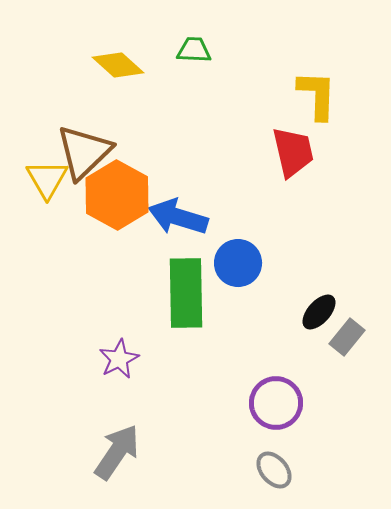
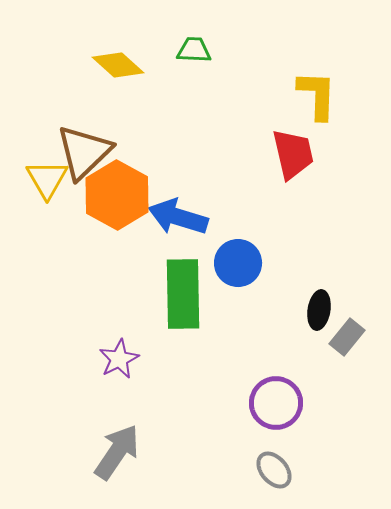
red trapezoid: moved 2 px down
green rectangle: moved 3 px left, 1 px down
black ellipse: moved 2 px up; rotated 33 degrees counterclockwise
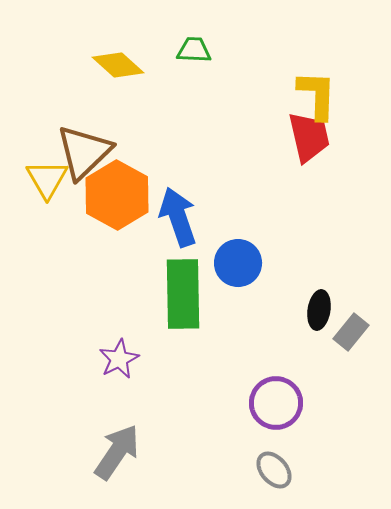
red trapezoid: moved 16 px right, 17 px up
blue arrow: rotated 54 degrees clockwise
gray rectangle: moved 4 px right, 5 px up
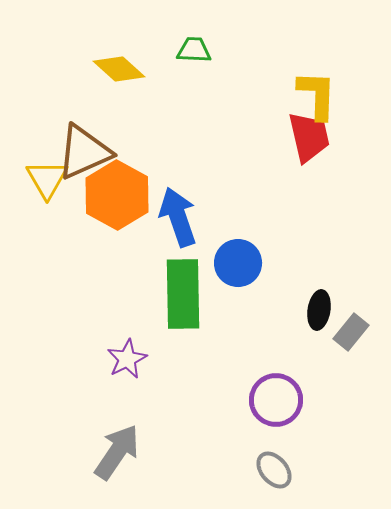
yellow diamond: moved 1 px right, 4 px down
brown triangle: rotated 20 degrees clockwise
purple star: moved 8 px right
purple circle: moved 3 px up
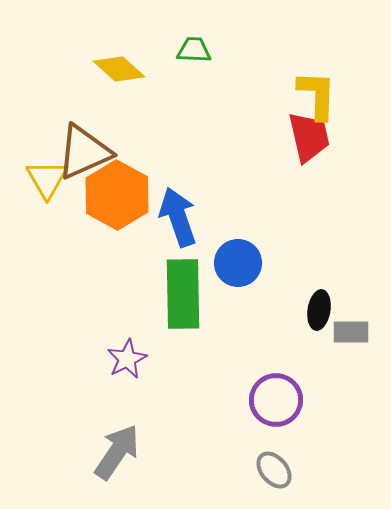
gray rectangle: rotated 51 degrees clockwise
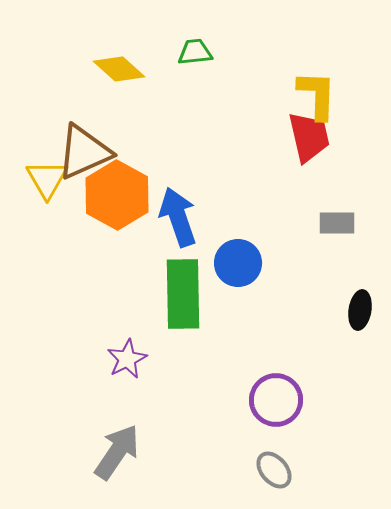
green trapezoid: moved 1 px right, 2 px down; rotated 9 degrees counterclockwise
black ellipse: moved 41 px right
gray rectangle: moved 14 px left, 109 px up
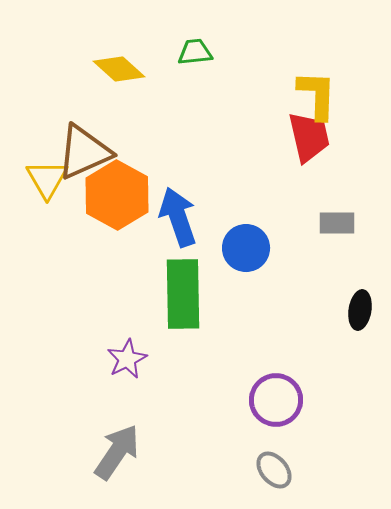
blue circle: moved 8 px right, 15 px up
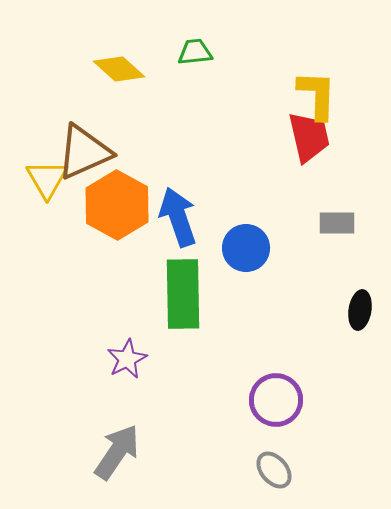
orange hexagon: moved 10 px down
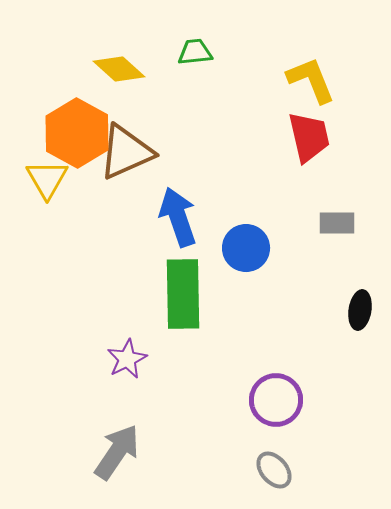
yellow L-shape: moved 6 px left, 15 px up; rotated 24 degrees counterclockwise
brown triangle: moved 42 px right
orange hexagon: moved 40 px left, 72 px up
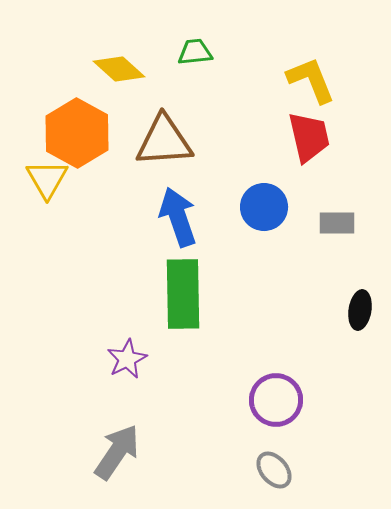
brown triangle: moved 38 px right, 11 px up; rotated 20 degrees clockwise
blue circle: moved 18 px right, 41 px up
